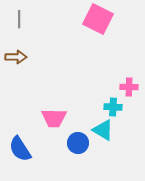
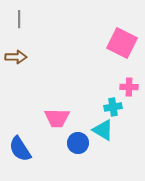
pink square: moved 24 px right, 24 px down
cyan cross: rotated 12 degrees counterclockwise
pink trapezoid: moved 3 px right
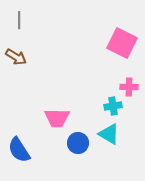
gray line: moved 1 px down
brown arrow: rotated 30 degrees clockwise
cyan cross: moved 1 px up
cyan triangle: moved 6 px right, 4 px down
blue semicircle: moved 1 px left, 1 px down
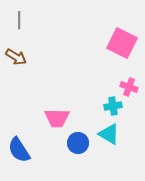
pink cross: rotated 18 degrees clockwise
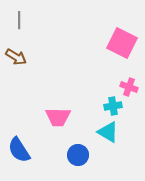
pink trapezoid: moved 1 px right, 1 px up
cyan triangle: moved 1 px left, 2 px up
blue circle: moved 12 px down
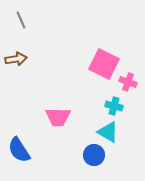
gray line: moved 2 px right; rotated 24 degrees counterclockwise
pink square: moved 18 px left, 21 px down
brown arrow: moved 2 px down; rotated 40 degrees counterclockwise
pink cross: moved 1 px left, 5 px up
cyan cross: moved 1 px right; rotated 24 degrees clockwise
blue circle: moved 16 px right
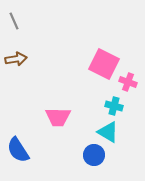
gray line: moved 7 px left, 1 px down
blue semicircle: moved 1 px left
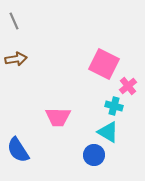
pink cross: moved 4 px down; rotated 30 degrees clockwise
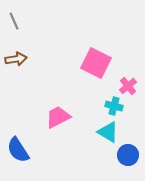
pink square: moved 8 px left, 1 px up
pink trapezoid: rotated 152 degrees clockwise
blue circle: moved 34 px right
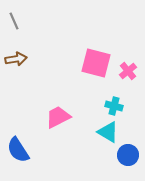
pink square: rotated 12 degrees counterclockwise
pink cross: moved 15 px up
